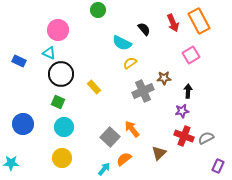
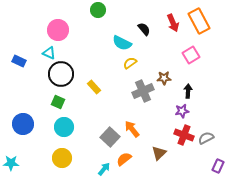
red cross: moved 1 px up
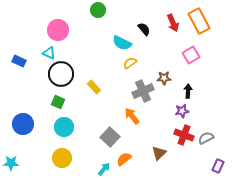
orange arrow: moved 13 px up
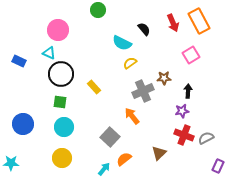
green square: moved 2 px right; rotated 16 degrees counterclockwise
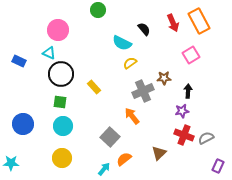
cyan circle: moved 1 px left, 1 px up
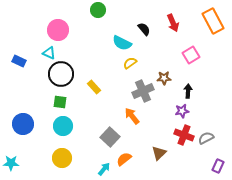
orange rectangle: moved 14 px right
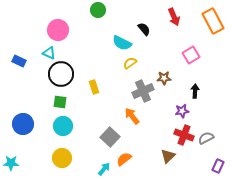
red arrow: moved 1 px right, 6 px up
yellow rectangle: rotated 24 degrees clockwise
black arrow: moved 7 px right
brown triangle: moved 9 px right, 3 px down
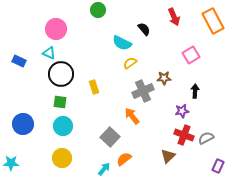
pink circle: moved 2 px left, 1 px up
